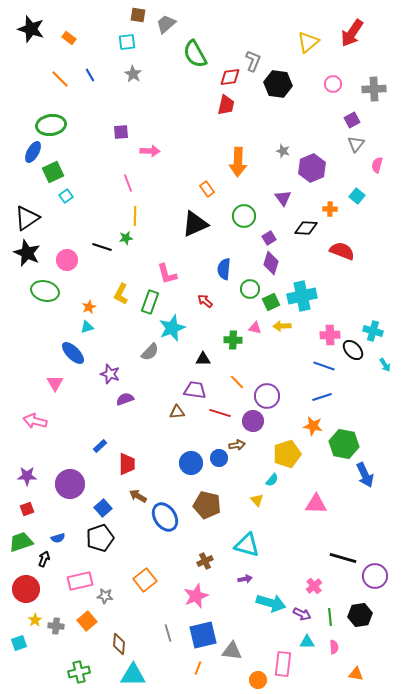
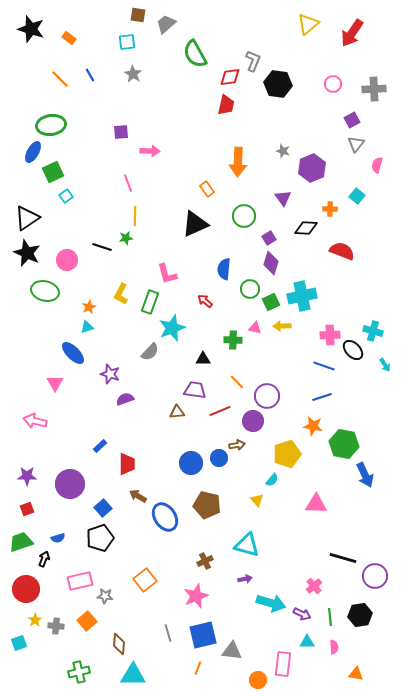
yellow triangle at (308, 42): moved 18 px up
red line at (220, 413): moved 2 px up; rotated 40 degrees counterclockwise
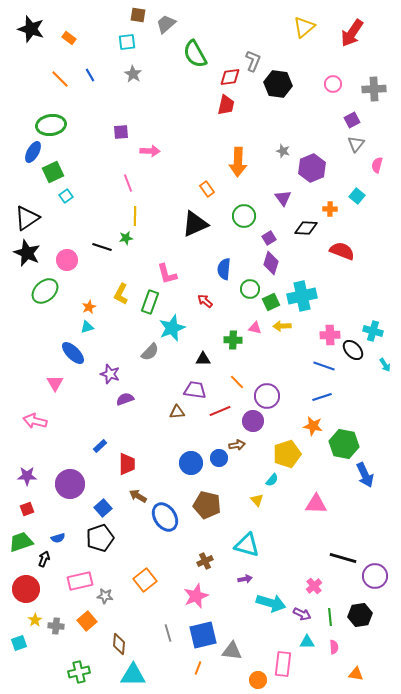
yellow triangle at (308, 24): moved 4 px left, 3 px down
green ellipse at (45, 291): rotated 56 degrees counterclockwise
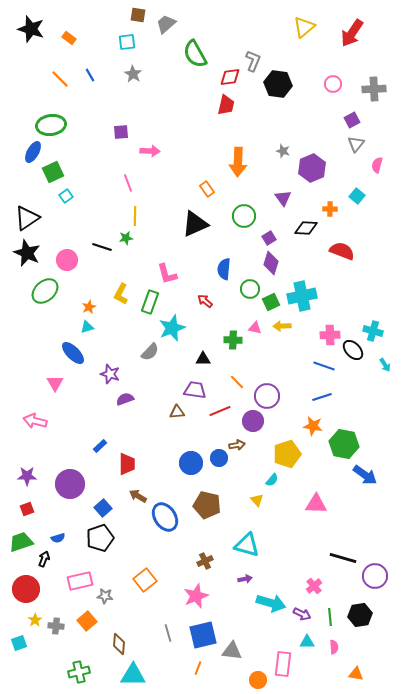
blue arrow at (365, 475): rotated 30 degrees counterclockwise
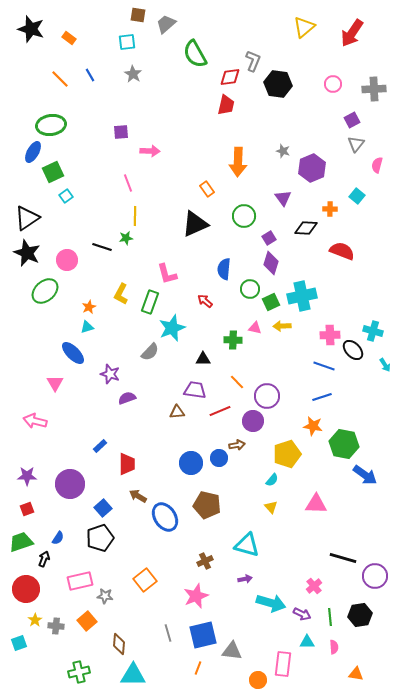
purple semicircle at (125, 399): moved 2 px right, 1 px up
yellow triangle at (257, 500): moved 14 px right, 7 px down
blue semicircle at (58, 538): rotated 40 degrees counterclockwise
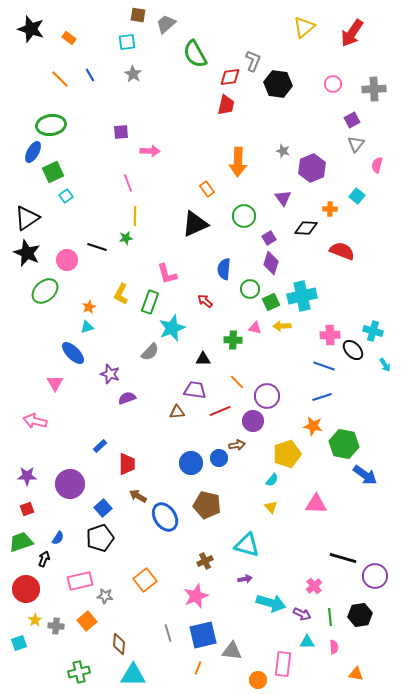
black line at (102, 247): moved 5 px left
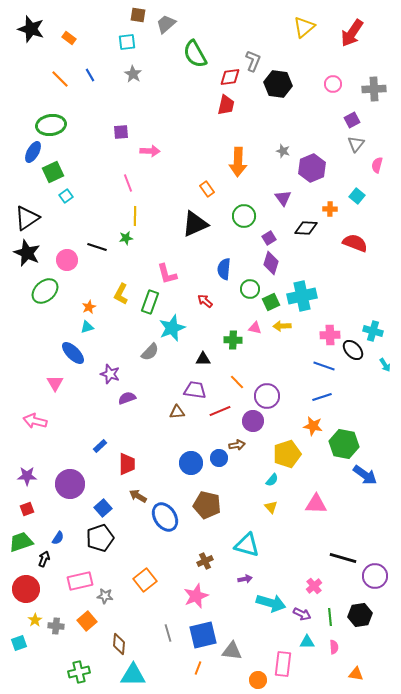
red semicircle at (342, 251): moved 13 px right, 8 px up
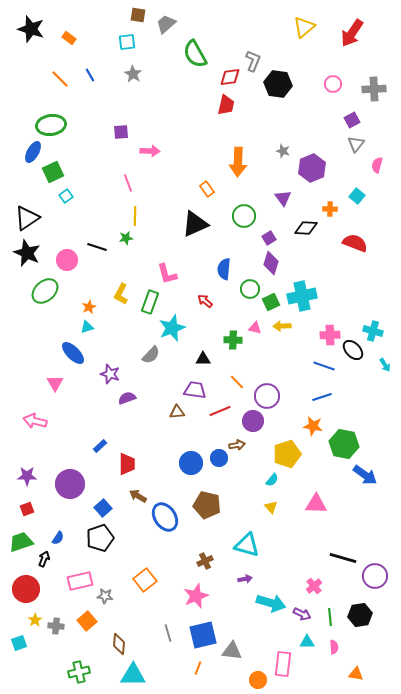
gray semicircle at (150, 352): moved 1 px right, 3 px down
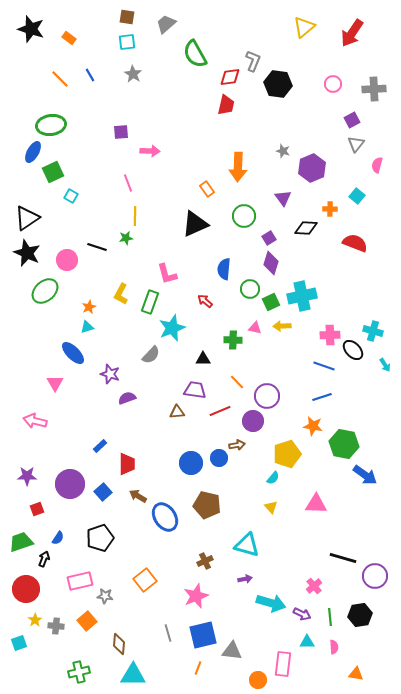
brown square at (138, 15): moved 11 px left, 2 px down
orange arrow at (238, 162): moved 5 px down
cyan square at (66, 196): moved 5 px right; rotated 24 degrees counterclockwise
cyan semicircle at (272, 480): moved 1 px right, 2 px up
blue square at (103, 508): moved 16 px up
red square at (27, 509): moved 10 px right
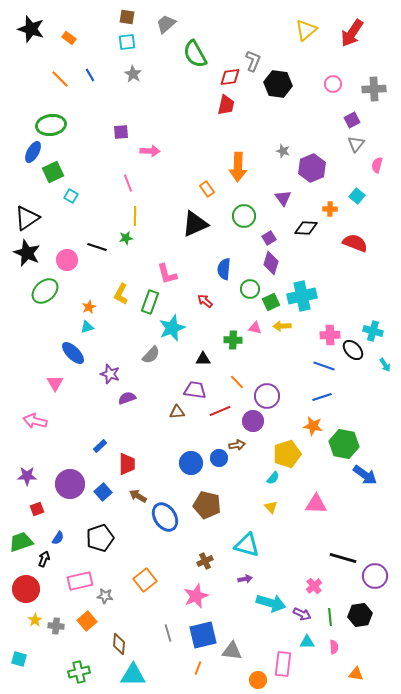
yellow triangle at (304, 27): moved 2 px right, 3 px down
cyan square at (19, 643): moved 16 px down; rotated 35 degrees clockwise
